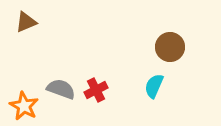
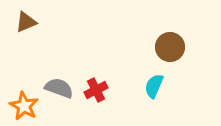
gray semicircle: moved 2 px left, 1 px up
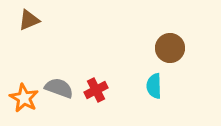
brown triangle: moved 3 px right, 2 px up
brown circle: moved 1 px down
cyan semicircle: rotated 25 degrees counterclockwise
orange star: moved 8 px up
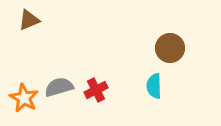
gray semicircle: moved 1 px up; rotated 36 degrees counterclockwise
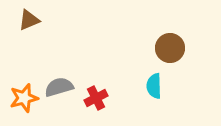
red cross: moved 8 px down
orange star: rotated 28 degrees clockwise
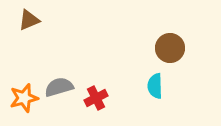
cyan semicircle: moved 1 px right
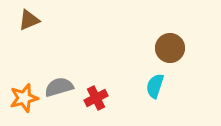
cyan semicircle: rotated 20 degrees clockwise
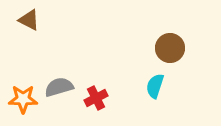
brown triangle: rotated 50 degrees clockwise
orange star: moved 1 px left, 1 px down; rotated 16 degrees clockwise
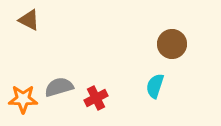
brown circle: moved 2 px right, 4 px up
